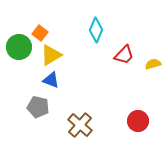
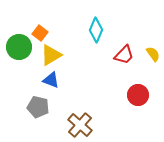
yellow semicircle: moved 10 px up; rotated 70 degrees clockwise
red circle: moved 26 px up
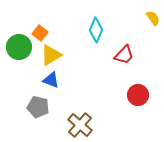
yellow semicircle: moved 36 px up
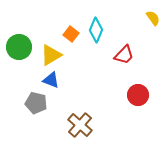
orange square: moved 31 px right, 1 px down
gray pentagon: moved 2 px left, 4 px up
